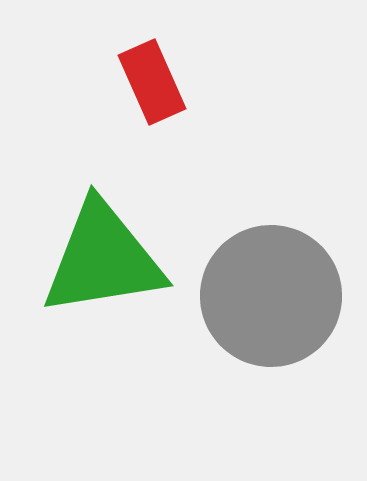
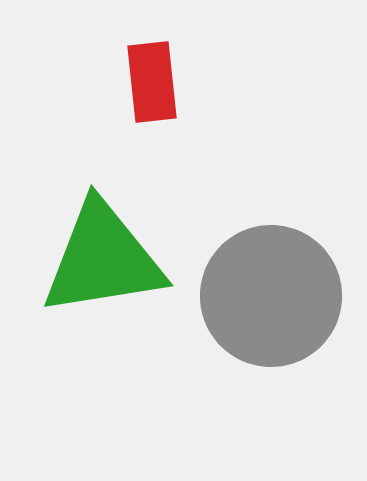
red rectangle: rotated 18 degrees clockwise
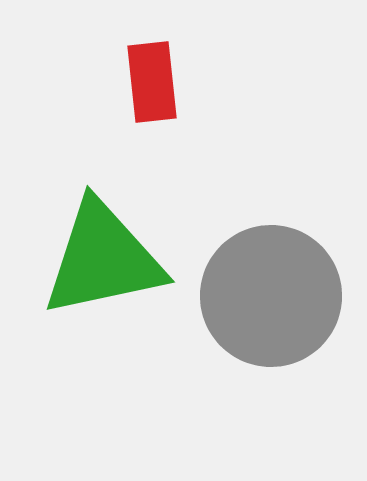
green triangle: rotated 3 degrees counterclockwise
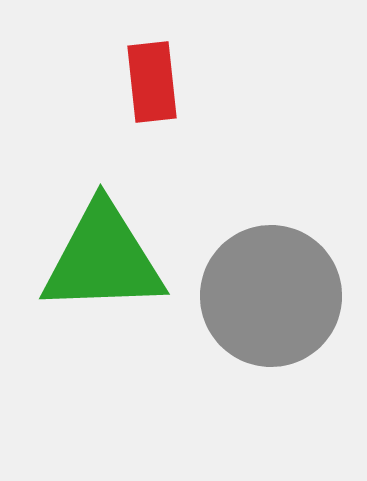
green triangle: rotated 10 degrees clockwise
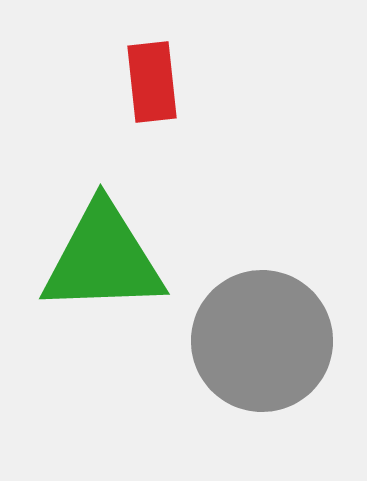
gray circle: moved 9 px left, 45 px down
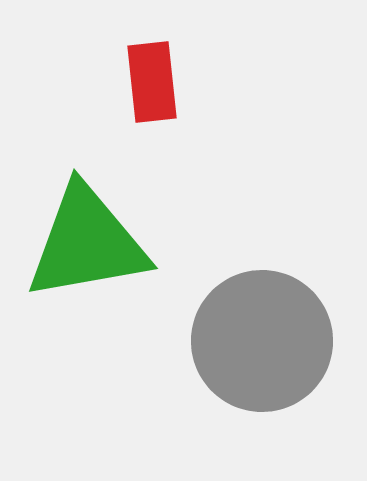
green triangle: moved 16 px left, 16 px up; rotated 8 degrees counterclockwise
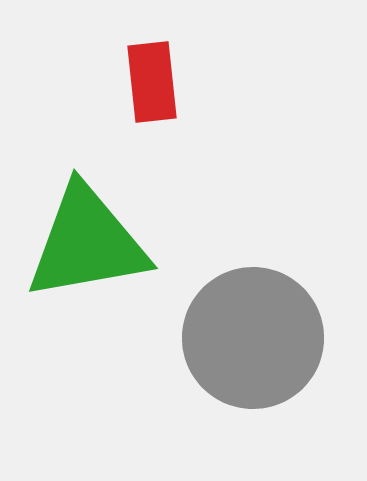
gray circle: moved 9 px left, 3 px up
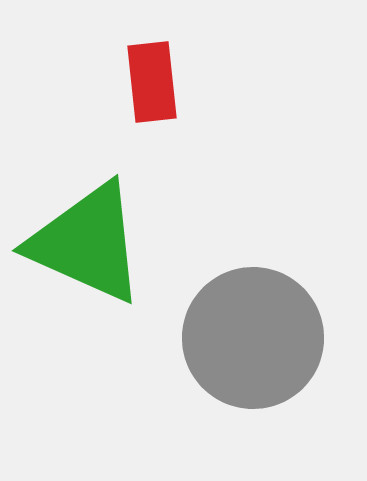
green triangle: rotated 34 degrees clockwise
